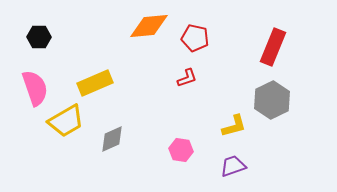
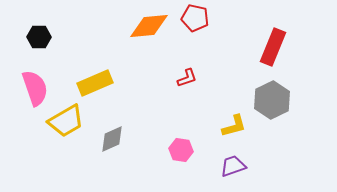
red pentagon: moved 20 px up
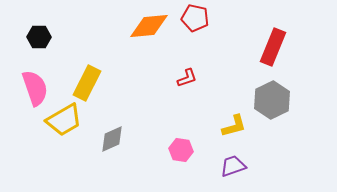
yellow rectangle: moved 8 px left; rotated 40 degrees counterclockwise
yellow trapezoid: moved 2 px left, 1 px up
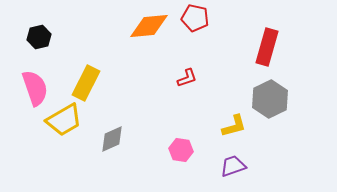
black hexagon: rotated 15 degrees counterclockwise
red rectangle: moved 6 px left; rotated 6 degrees counterclockwise
yellow rectangle: moved 1 px left
gray hexagon: moved 2 px left, 1 px up
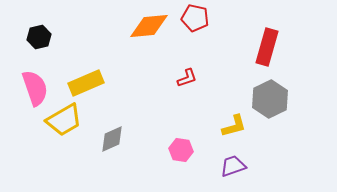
yellow rectangle: rotated 40 degrees clockwise
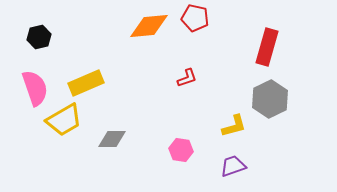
gray diamond: rotated 24 degrees clockwise
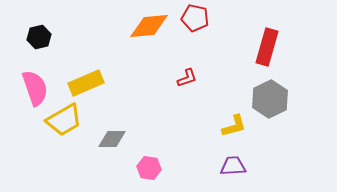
pink hexagon: moved 32 px left, 18 px down
purple trapezoid: rotated 16 degrees clockwise
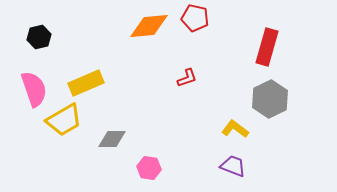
pink semicircle: moved 1 px left, 1 px down
yellow L-shape: moved 1 px right, 3 px down; rotated 128 degrees counterclockwise
purple trapezoid: rotated 24 degrees clockwise
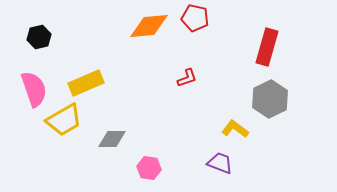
purple trapezoid: moved 13 px left, 3 px up
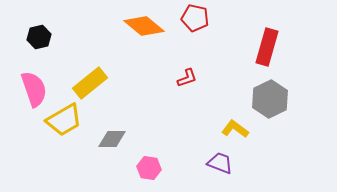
orange diamond: moved 5 px left; rotated 45 degrees clockwise
yellow rectangle: moved 4 px right; rotated 16 degrees counterclockwise
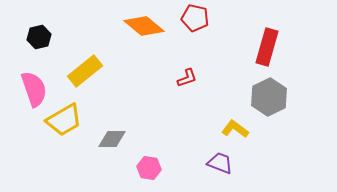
yellow rectangle: moved 5 px left, 12 px up
gray hexagon: moved 1 px left, 2 px up
